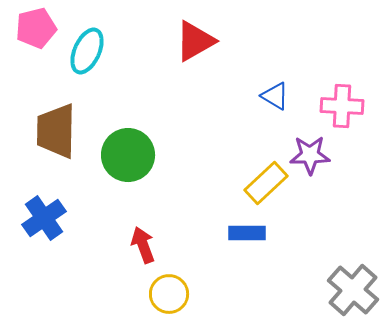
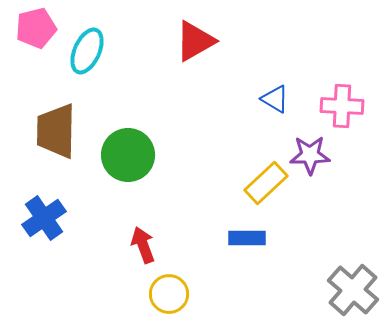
blue triangle: moved 3 px down
blue rectangle: moved 5 px down
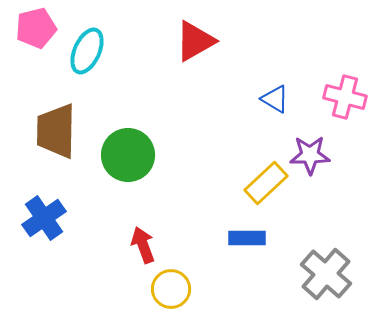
pink cross: moved 3 px right, 9 px up; rotated 12 degrees clockwise
gray cross: moved 27 px left, 16 px up
yellow circle: moved 2 px right, 5 px up
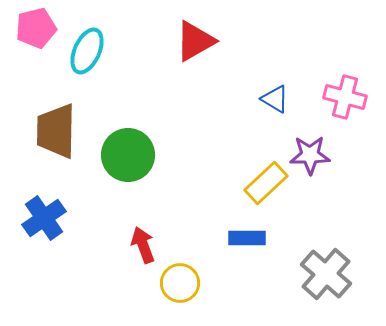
yellow circle: moved 9 px right, 6 px up
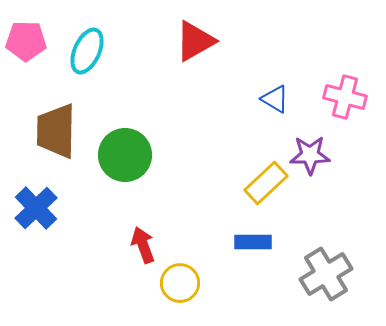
pink pentagon: moved 10 px left, 13 px down; rotated 15 degrees clockwise
green circle: moved 3 px left
blue cross: moved 8 px left, 10 px up; rotated 9 degrees counterclockwise
blue rectangle: moved 6 px right, 4 px down
gray cross: rotated 18 degrees clockwise
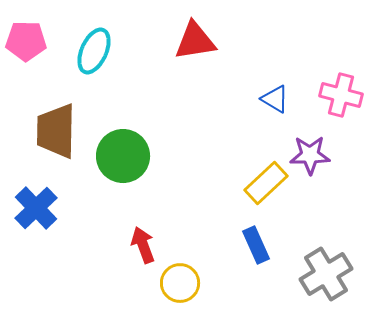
red triangle: rotated 21 degrees clockwise
cyan ellipse: moved 7 px right
pink cross: moved 4 px left, 2 px up
green circle: moved 2 px left, 1 px down
blue rectangle: moved 3 px right, 3 px down; rotated 66 degrees clockwise
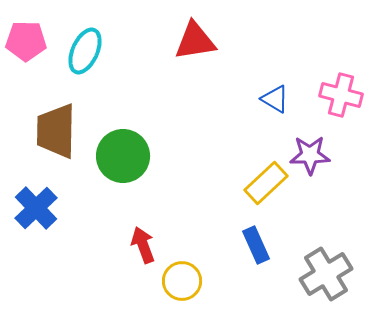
cyan ellipse: moved 9 px left
yellow circle: moved 2 px right, 2 px up
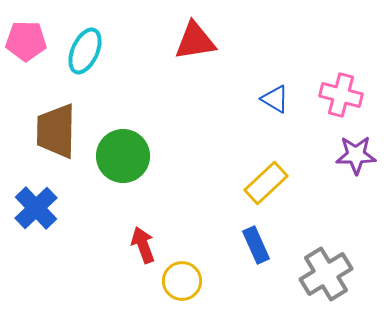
purple star: moved 46 px right
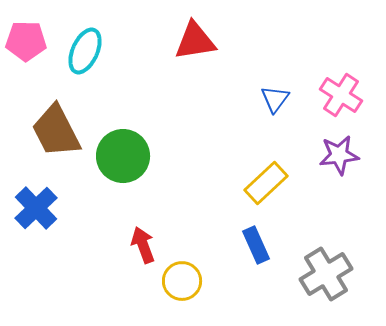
pink cross: rotated 18 degrees clockwise
blue triangle: rotated 36 degrees clockwise
brown trapezoid: rotated 28 degrees counterclockwise
purple star: moved 17 px left; rotated 6 degrees counterclockwise
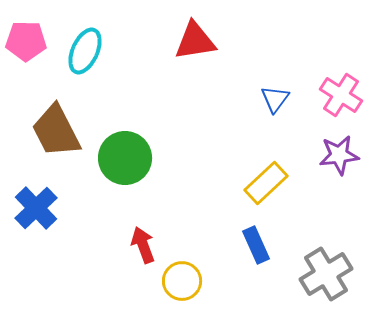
green circle: moved 2 px right, 2 px down
